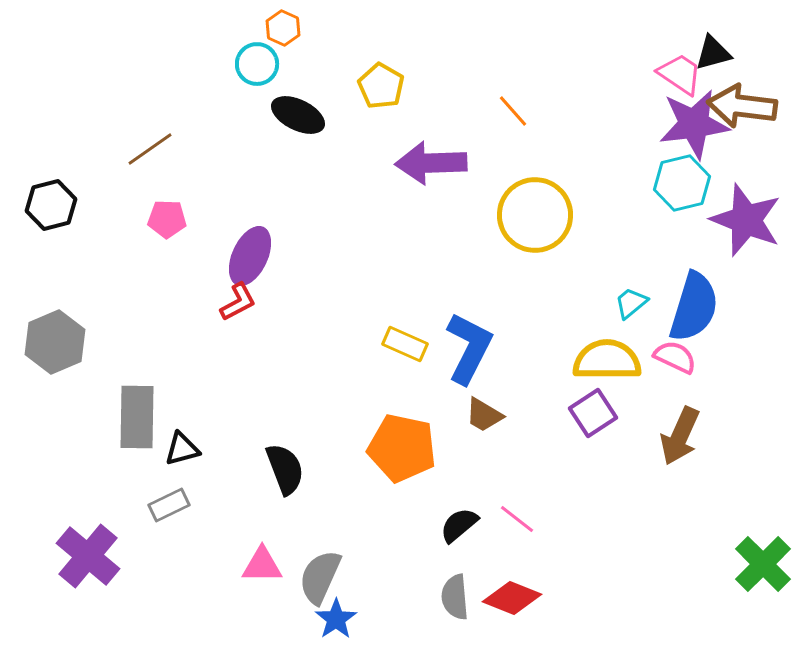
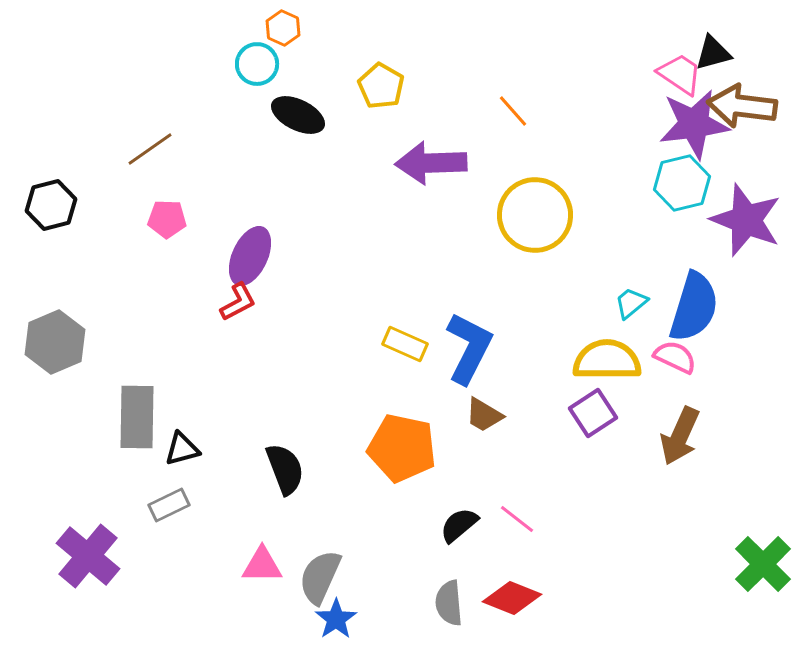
gray semicircle at (455, 597): moved 6 px left, 6 px down
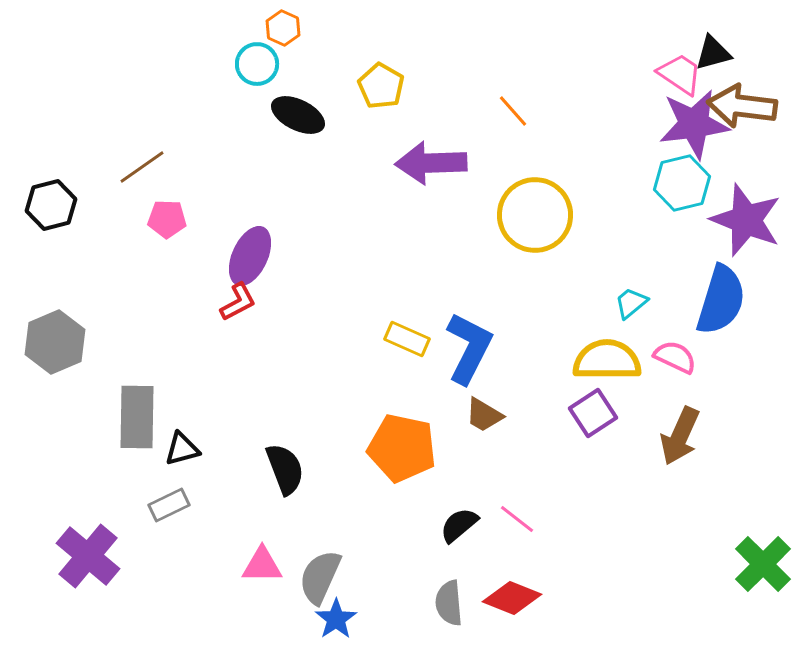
brown line at (150, 149): moved 8 px left, 18 px down
blue semicircle at (694, 307): moved 27 px right, 7 px up
yellow rectangle at (405, 344): moved 2 px right, 5 px up
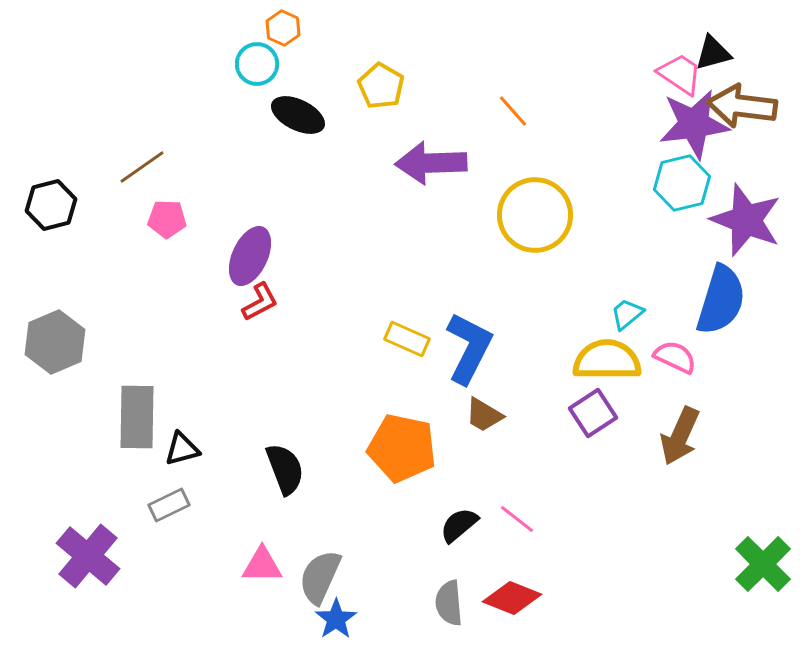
red L-shape at (238, 302): moved 22 px right
cyan trapezoid at (631, 303): moved 4 px left, 11 px down
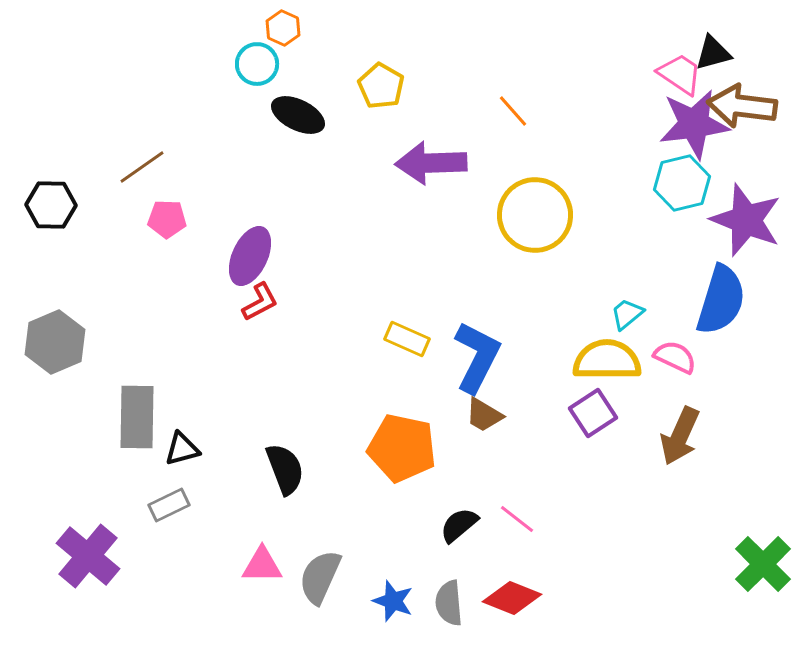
black hexagon at (51, 205): rotated 15 degrees clockwise
blue L-shape at (469, 348): moved 8 px right, 9 px down
blue star at (336, 619): moved 57 px right, 18 px up; rotated 18 degrees counterclockwise
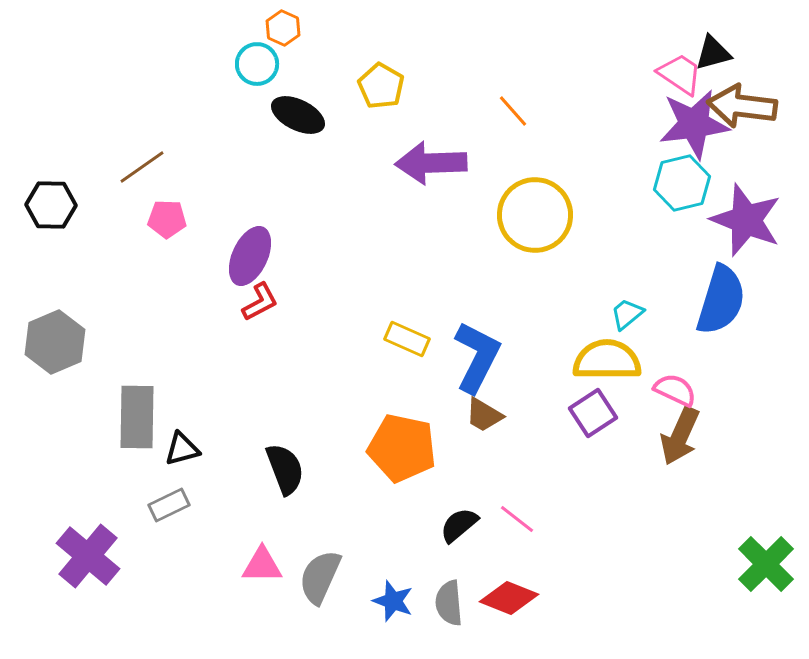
pink semicircle at (675, 357): moved 33 px down
green cross at (763, 564): moved 3 px right
red diamond at (512, 598): moved 3 px left
